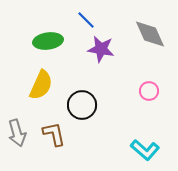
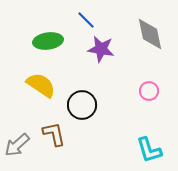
gray diamond: rotated 12 degrees clockwise
yellow semicircle: rotated 80 degrees counterclockwise
gray arrow: moved 12 px down; rotated 64 degrees clockwise
cyan L-shape: moved 4 px right; rotated 32 degrees clockwise
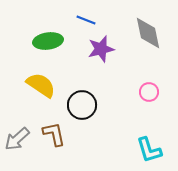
blue line: rotated 24 degrees counterclockwise
gray diamond: moved 2 px left, 1 px up
purple star: rotated 24 degrees counterclockwise
pink circle: moved 1 px down
gray arrow: moved 6 px up
